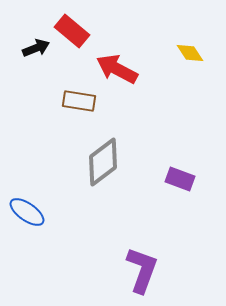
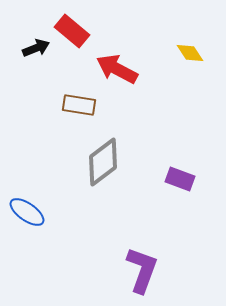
brown rectangle: moved 4 px down
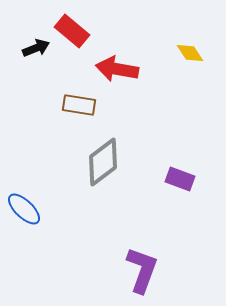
red arrow: rotated 18 degrees counterclockwise
blue ellipse: moved 3 px left, 3 px up; rotated 9 degrees clockwise
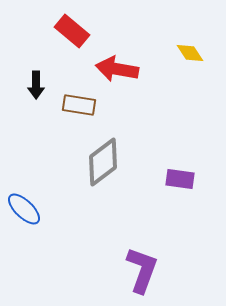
black arrow: moved 37 px down; rotated 112 degrees clockwise
purple rectangle: rotated 12 degrees counterclockwise
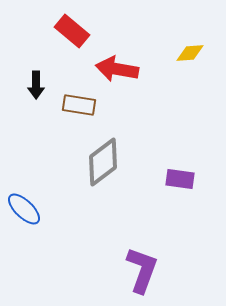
yellow diamond: rotated 60 degrees counterclockwise
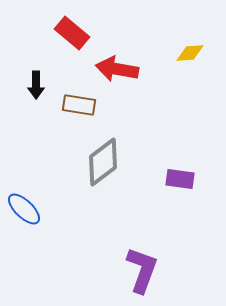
red rectangle: moved 2 px down
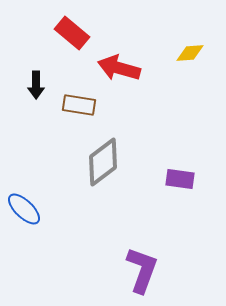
red arrow: moved 2 px right, 1 px up; rotated 6 degrees clockwise
